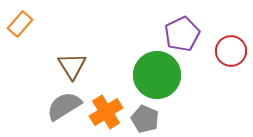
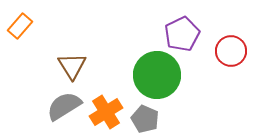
orange rectangle: moved 2 px down
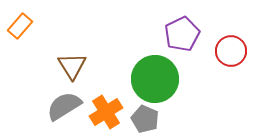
green circle: moved 2 px left, 4 px down
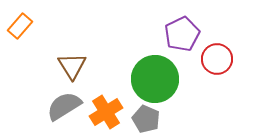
red circle: moved 14 px left, 8 px down
gray pentagon: moved 1 px right
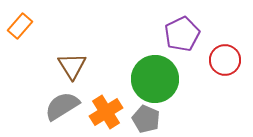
red circle: moved 8 px right, 1 px down
gray semicircle: moved 2 px left
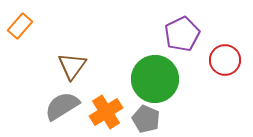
brown triangle: rotated 8 degrees clockwise
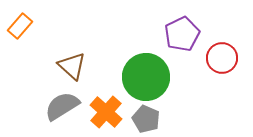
red circle: moved 3 px left, 2 px up
brown triangle: rotated 24 degrees counterclockwise
green circle: moved 9 px left, 2 px up
orange cross: rotated 16 degrees counterclockwise
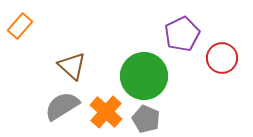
green circle: moved 2 px left, 1 px up
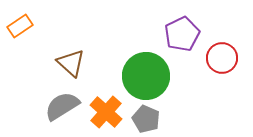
orange rectangle: rotated 15 degrees clockwise
brown triangle: moved 1 px left, 3 px up
green circle: moved 2 px right
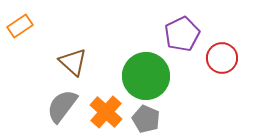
brown triangle: moved 2 px right, 1 px up
gray semicircle: rotated 21 degrees counterclockwise
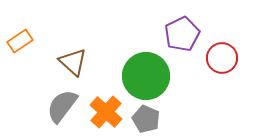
orange rectangle: moved 15 px down
